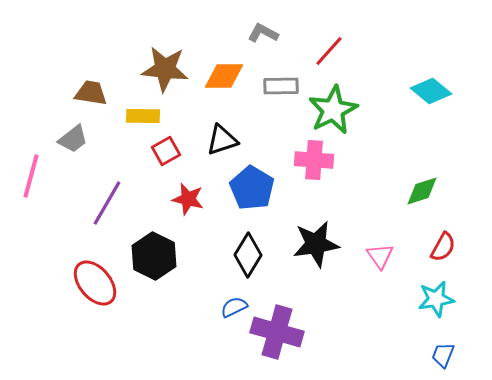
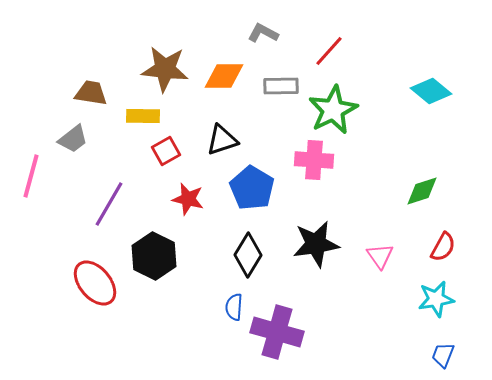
purple line: moved 2 px right, 1 px down
blue semicircle: rotated 60 degrees counterclockwise
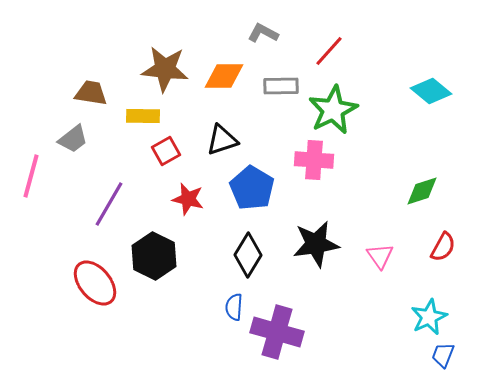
cyan star: moved 7 px left, 18 px down; rotated 15 degrees counterclockwise
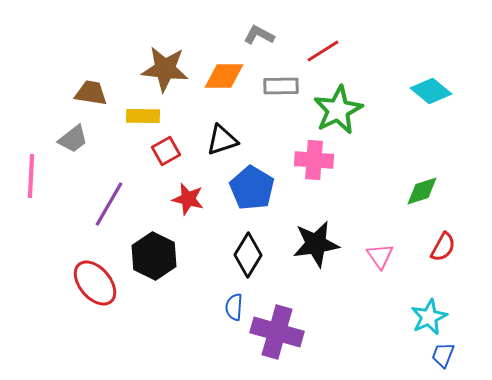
gray L-shape: moved 4 px left, 2 px down
red line: moved 6 px left; rotated 16 degrees clockwise
green star: moved 5 px right
pink line: rotated 12 degrees counterclockwise
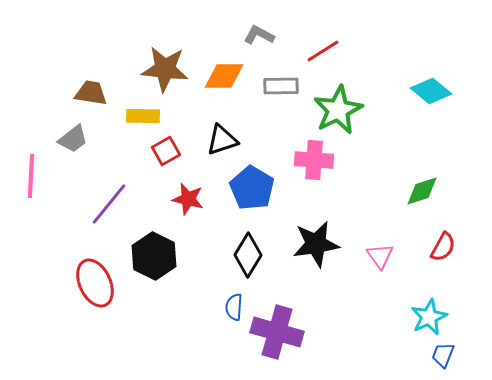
purple line: rotated 9 degrees clockwise
red ellipse: rotated 15 degrees clockwise
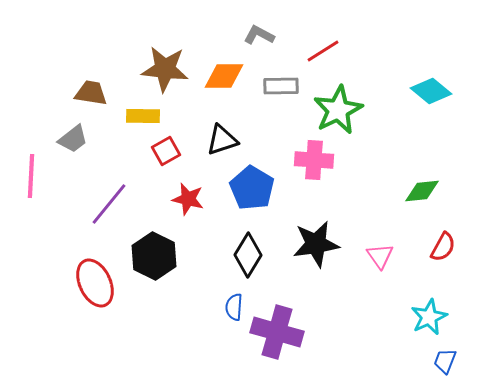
green diamond: rotated 12 degrees clockwise
blue trapezoid: moved 2 px right, 6 px down
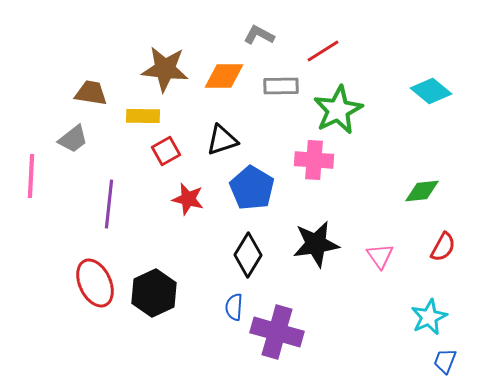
purple line: rotated 33 degrees counterclockwise
black hexagon: moved 37 px down; rotated 9 degrees clockwise
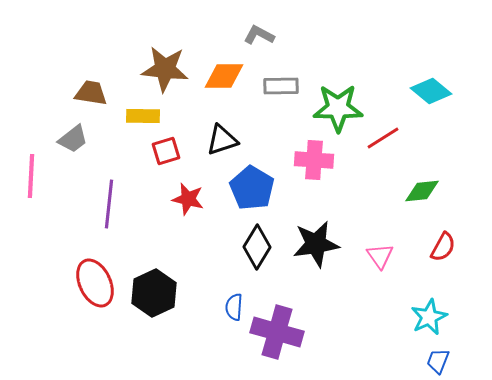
red line: moved 60 px right, 87 px down
green star: moved 2 px up; rotated 27 degrees clockwise
red square: rotated 12 degrees clockwise
black diamond: moved 9 px right, 8 px up
blue trapezoid: moved 7 px left
